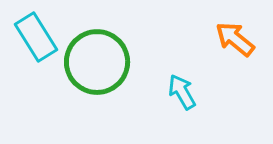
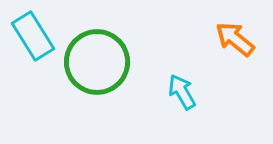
cyan rectangle: moved 3 px left, 1 px up
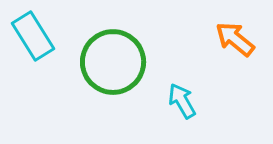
green circle: moved 16 px right
cyan arrow: moved 9 px down
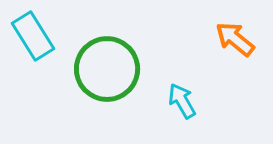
green circle: moved 6 px left, 7 px down
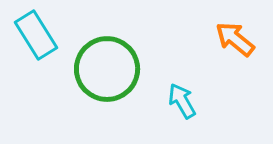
cyan rectangle: moved 3 px right, 1 px up
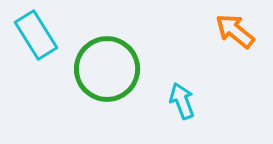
orange arrow: moved 8 px up
cyan arrow: rotated 9 degrees clockwise
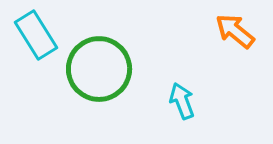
green circle: moved 8 px left
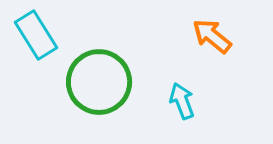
orange arrow: moved 23 px left, 5 px down
green circle: moved 13 px down
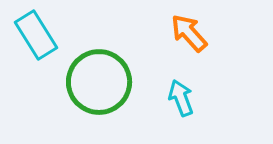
orange arrow: moved 23 px left, 3 px up; rotated 9 degrees clockwise
cyan arrow: moved 1 px left, 3 px up
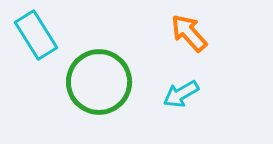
cyan arrow: moved 4 px up; rotated 99 degrees counterclockwise
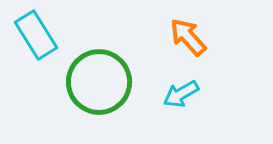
orange arrow: moved 1 px left, 4 px down
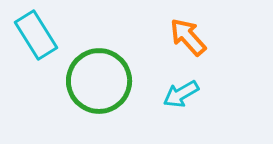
green circle: moved 1 px up
